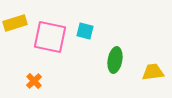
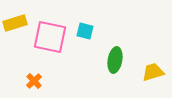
yellow trapezoid: rotated 10 degrees counterclockwise
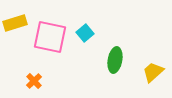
cyan square: moved 2 px down; rotated 36 degrees clockwise
yellow trapezoid: rotated 25 degrees counterclockwise
